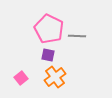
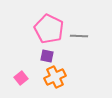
gray line: moved 2 px right
purple square: moved 1 px left, 1 px down
orange cross: rotated 10 degrees clockwise
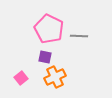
purple square: moved 2 px left, 1 px down
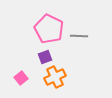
purple square: rotated 32 degrees counterclockwise
